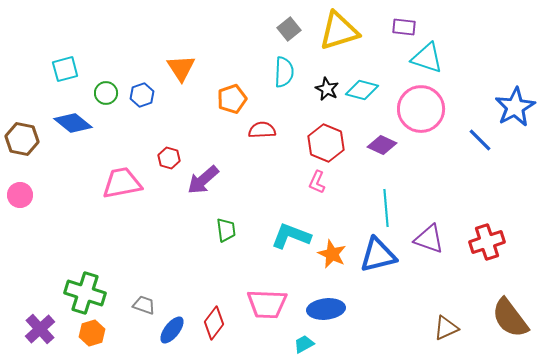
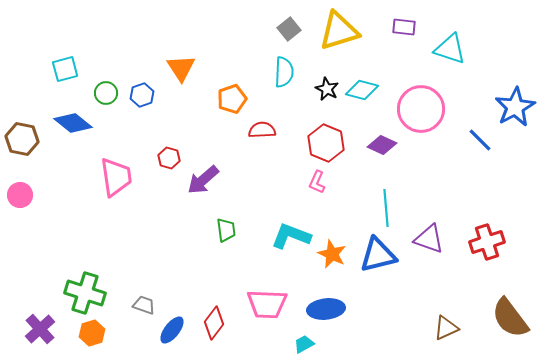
cyan triangle at (427, 58): moved 23 px right, 9 px up
pink trapezoid at (122, 183): moved 6 px left, 6 px up; rotated 93 degrees clockwise
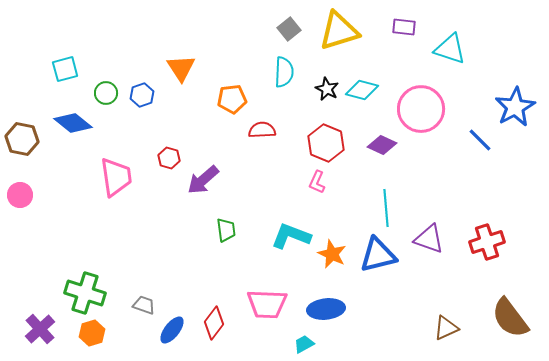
orange pentagon at (232, 99): rotated 12 degrees clockwise
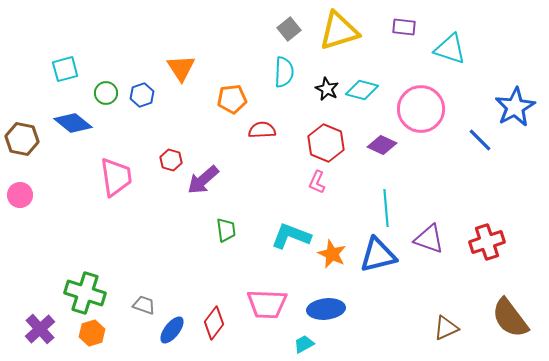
red hexagon at (169, 158): moved 2 px right, 2 px down
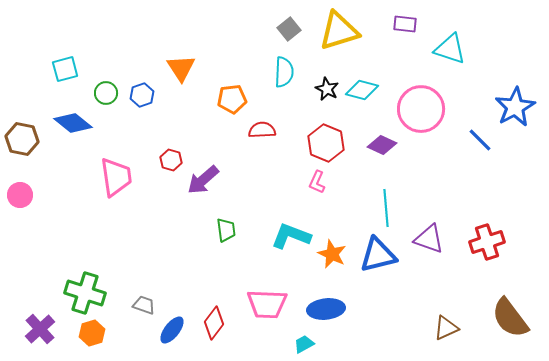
purple rectangle at (404, 27): moved 1 px right, 3 px up
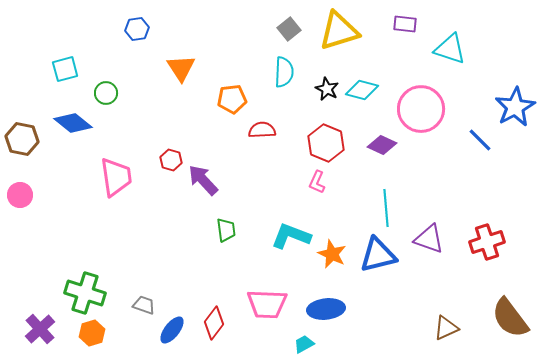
blue hexagon at (142, 95): moved 5 px left, 66 px up; rotated 10 degrees clockwise
purple arrow at (203, 180): rotated 88 degrees clockwise
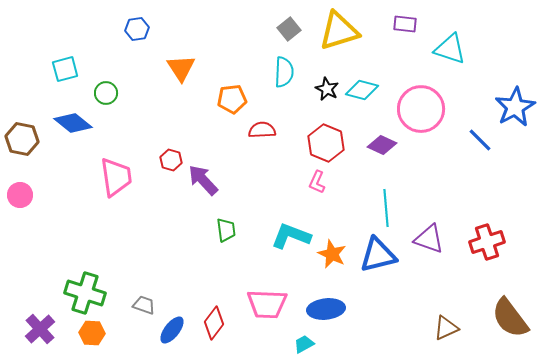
orange hexagon at (92, 333): rotated 20 degrees clockwise
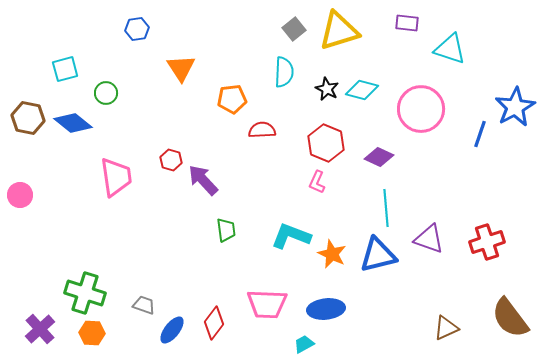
purple rectangle at (405, 24): moved 2 px right, 1 px up
gray square at (289, 29): moved 5 px right
brown hexagon at (22, 139): moved 6 px right, 21 px up
blue line at (480, 140): moved 6 px up; rotated 64 degrees clockwise
purple diamond at (382, 145): moved 3 px left, 12 px down
